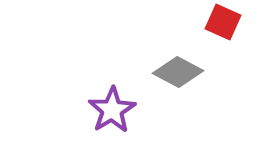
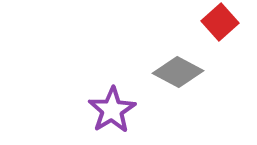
red square: moved 3 px left; rotated 24 degrees clockwise
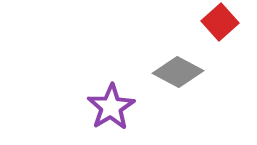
purple star: moved 1 px left, 3 px up
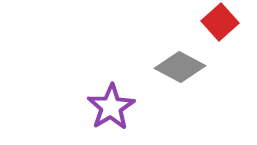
gray diamond: moved 2 px right, 5 px up
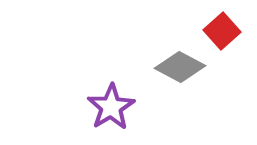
red square: moved 2 px right, 9 px down
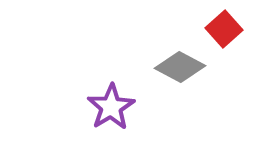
red square: moved 2 px right, 2 px up
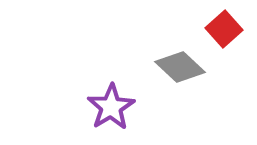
gray diamond: rotated 15 degrees clockwise
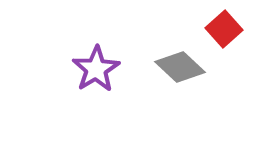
purple star: moved 15 px left, 38 px up
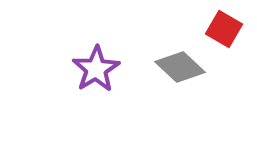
red square: rotated 18 degrees counterclockwise
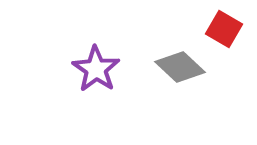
purple star: rotated 6 degrees counterclockwise
